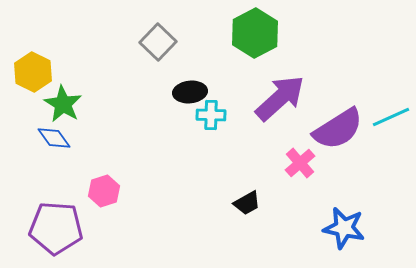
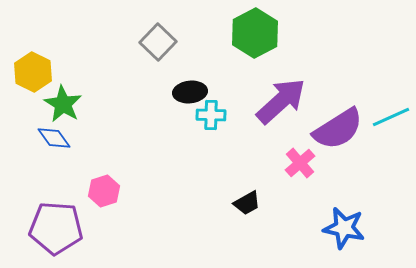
purple arrow: moved 1 px right, 3 px down
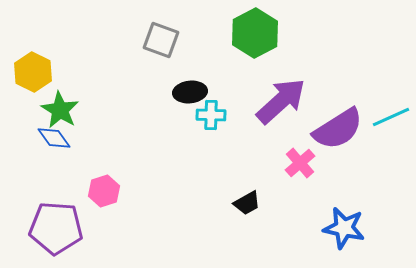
gray square: moved 3 px right, 2 px up; rotated 24 degrees counterclockwise
green star: moved 3 px left, 6 px down
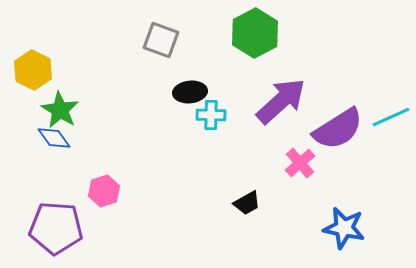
yellow hexagon: moved 2 px up
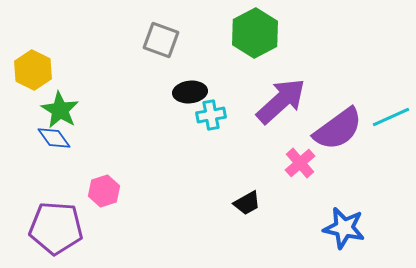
cyan cross: rotated 12 degrees counterclockwise
purple semicircle: rotated 4 degrees counterclockwise
